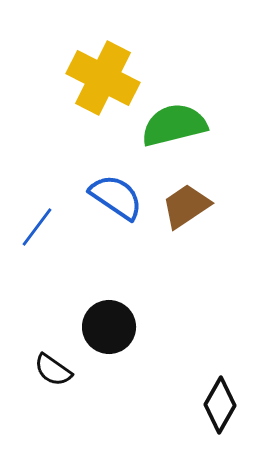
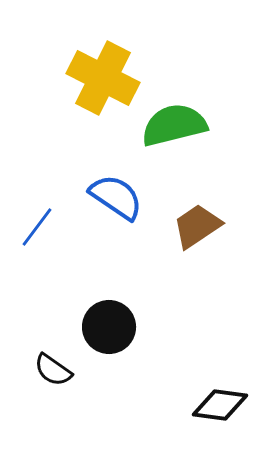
brown trapezoid: moved 11 px right, 20 px down
black diamond: rotated 68 degrees clockwise
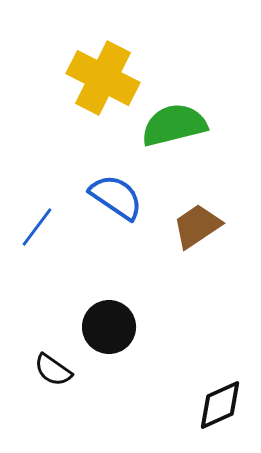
black diamond: rotated 32 degrees counterclockwise
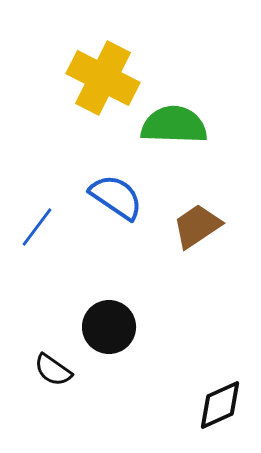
green semicircle: rotated 16 degrees clockwise
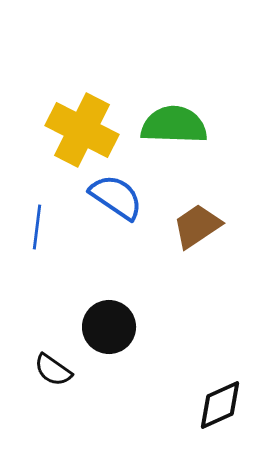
yellow cross: moved 21 px left, 52 px down
blue line: rotated 30 degrees counterclockwise
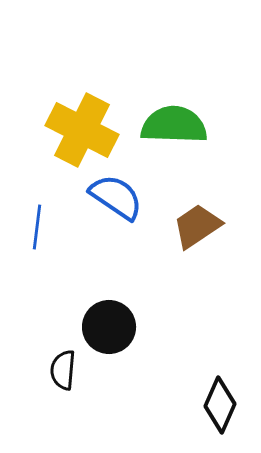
black semicircle: moved 10 px right; rotated 60 degrees clockwise
black diamond: rotated 42 degrees counterclockwise
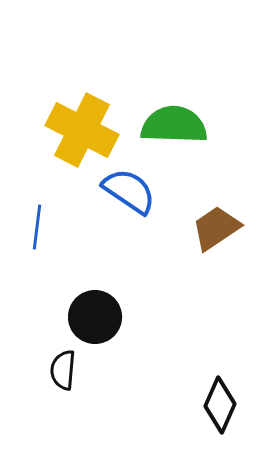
blue semicircle: moved 13 px right, 6 px up
brown trapezoid: moved 19 px right, 2 px down
black circle: moved 14 px left, 10 px up
